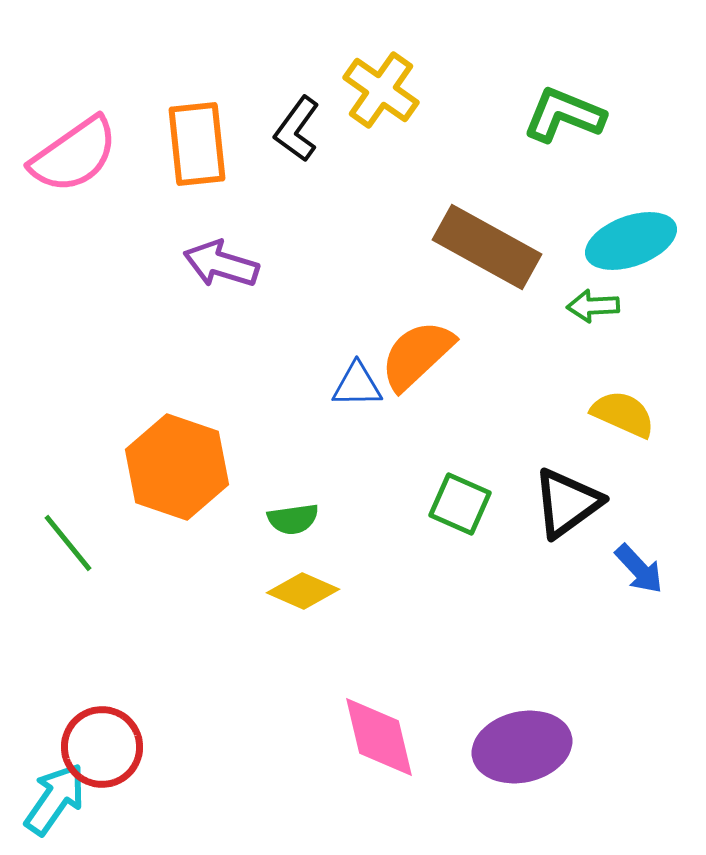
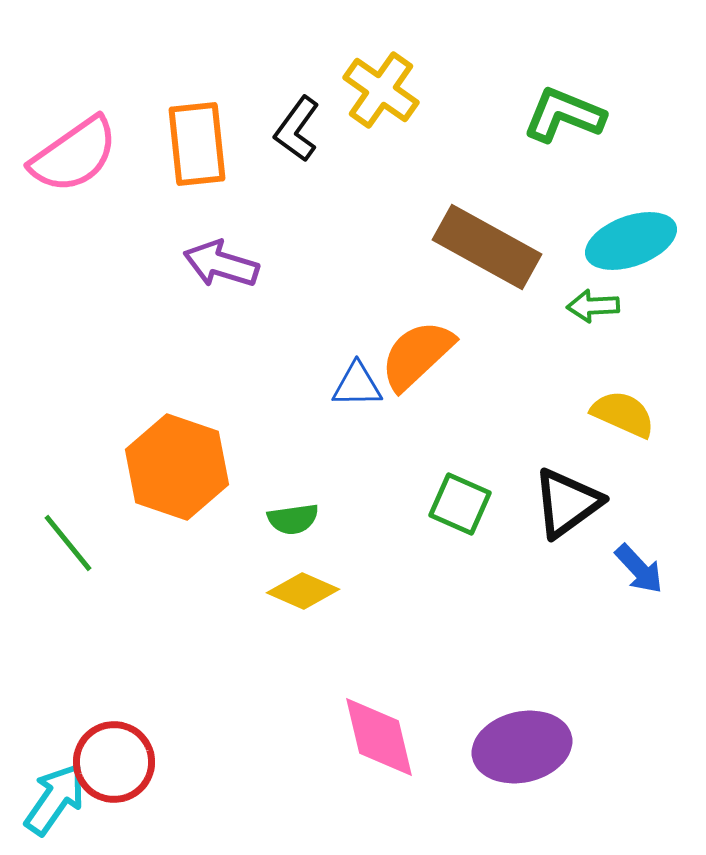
red circle: moved 12 px right, 15 px down
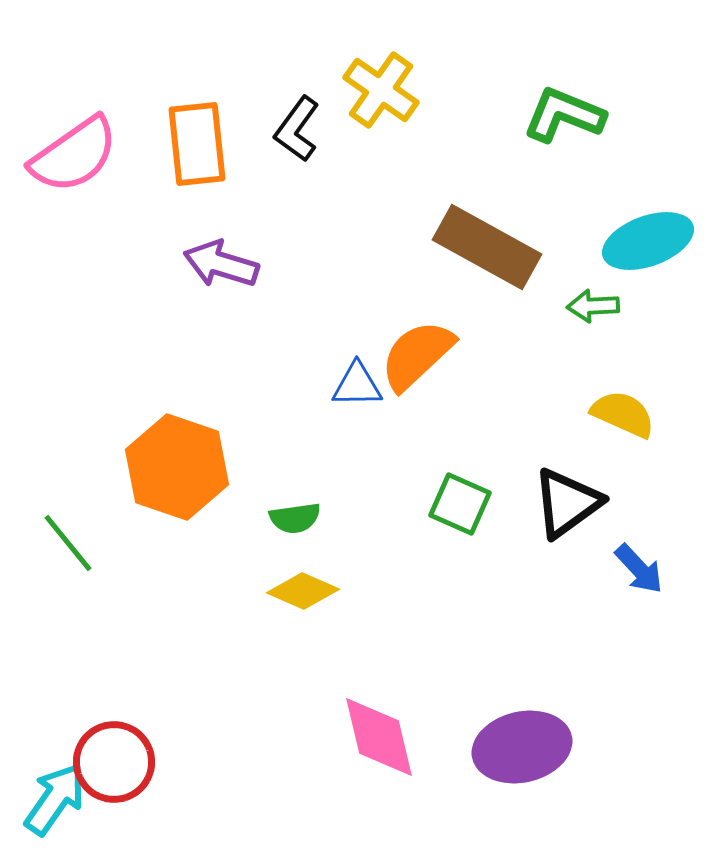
cyan ellipse: moved 17 px right
green semicircle: moved 2 px right, 1 px up
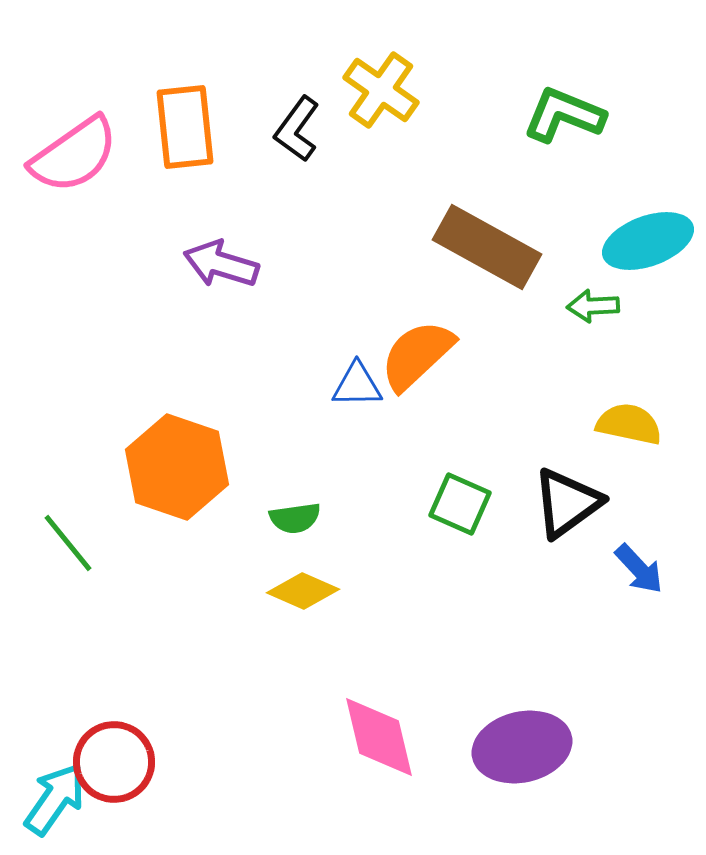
orange rectangle: moved 12 px left, 17 px up
yellow semicircle: moved 6 px right, 10 px down; rotated 12 degrees counterclockwise
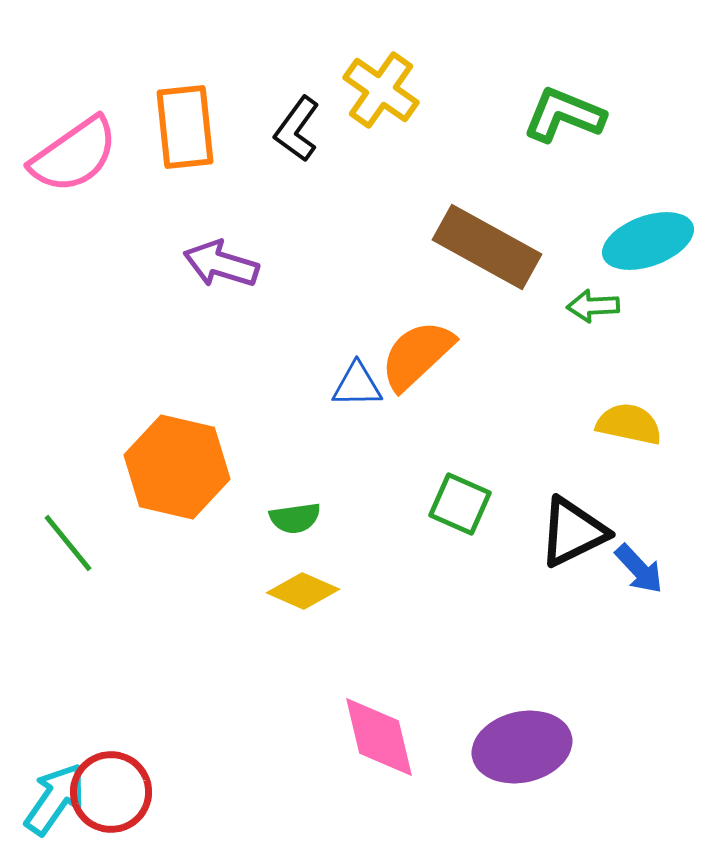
orange hexagon: rotated 6 degrees counterclockwise
black triangle: moved 6 px right, 29 px down; rotated 10 degrees clockwise
red circle: moved 3 px left, 30 px down
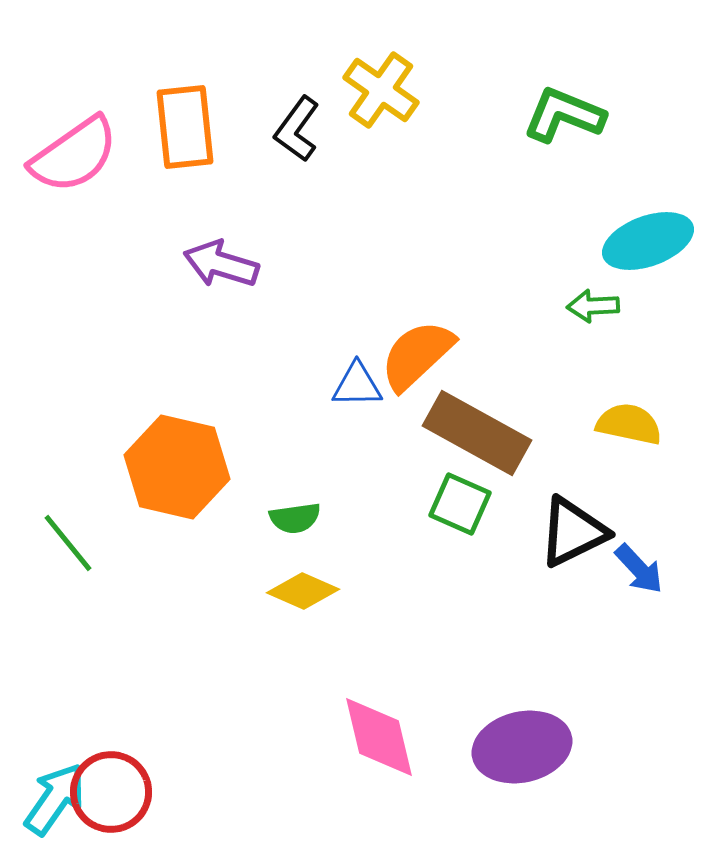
brown rectangle: moved 10 px left, 186 px down
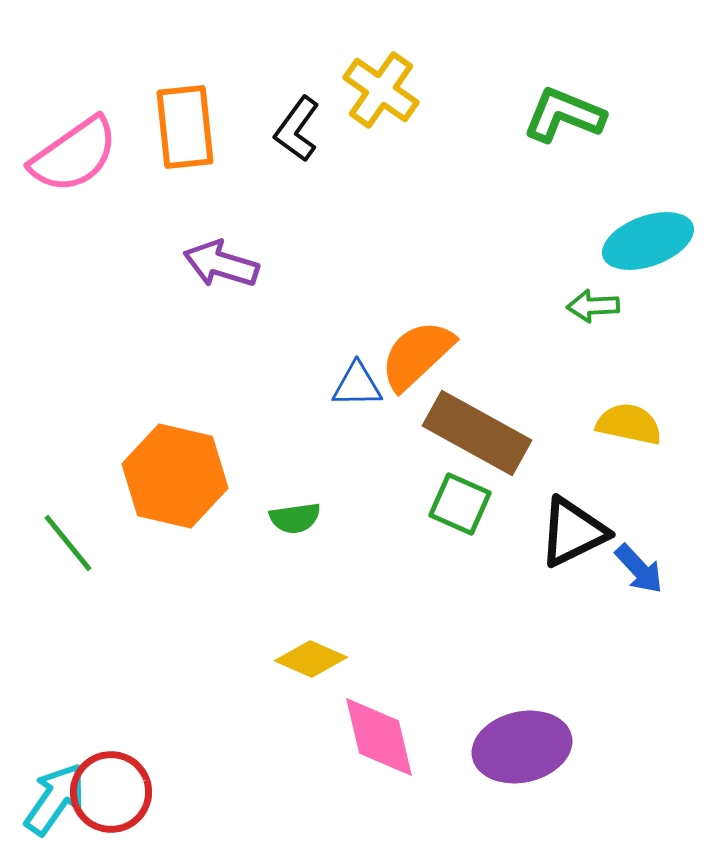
orange hexagon: moved 2 px left, 9 px down
yellow diamond: moved 8 px right, 68 px down
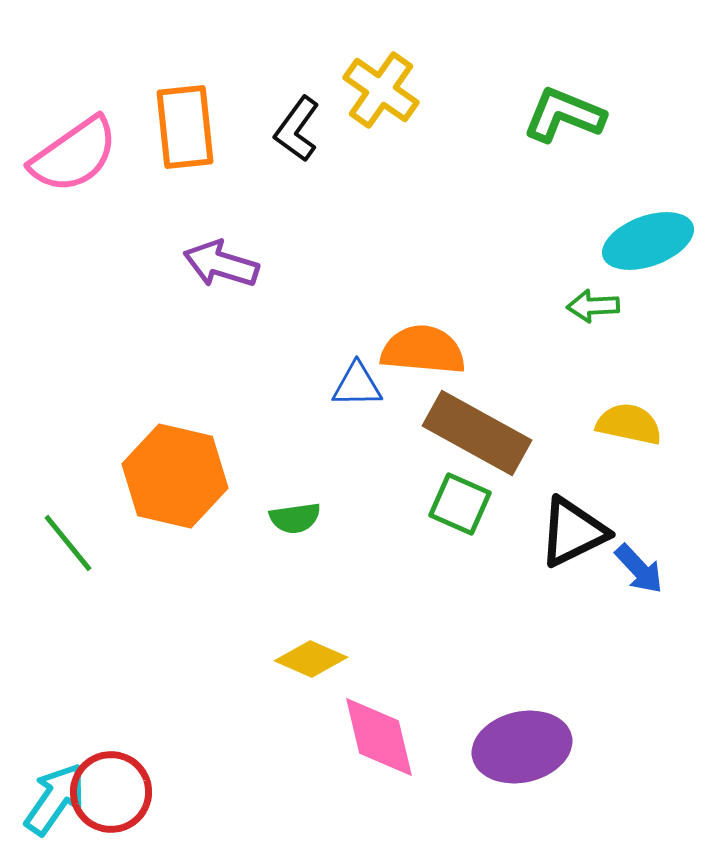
orange semicircle: moved 6 px right, 5 px up; rotated 48 degrees clockwise
